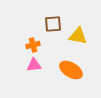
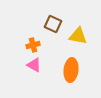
brown square: rotated 30 degrees clockwise
pink triangle: rotated 35 degrees clockwise
orange ellipse: rotated 65 degrees clockwise
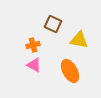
yellow triangle: moved 1 px right, 4 px down
orange ellipse: moved 1 px left, 1 px down; rotated 35 degrees counterclockwise
